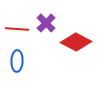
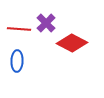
red line: moved 2 px right
red diamond: moved 4 px left, 1 px down
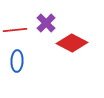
red line: moved 4 px left, 1 px down; rotated 10 degrees counterclockwise
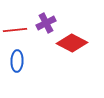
purple cross: rotated 18 degrees clockwise
